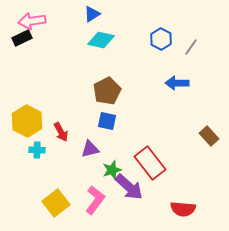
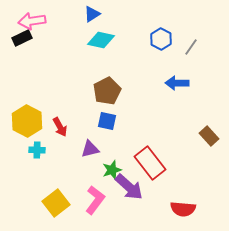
red arrow: moved 1 px left, 5 px up
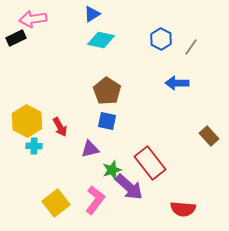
pink arrow: moved 1 px right, 2 px up
black rectangle: moved 6 px left
brown pentagon: rotated 12 degrees counterclockwise
cyan cross: moved 3 px left, 4 px up
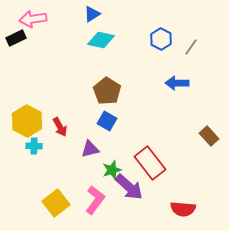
blue square: rotated 18 degrees clockwise
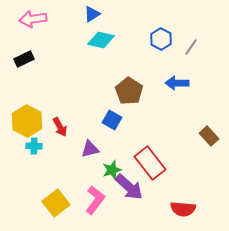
black rectangle: moved 8 px right, 21 px down
brown pentagon: moved 22 px right
blue square: moved 5 px right, 1 px up
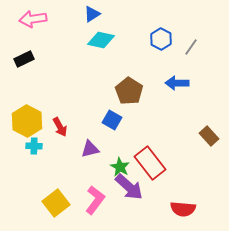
green star: moved 8 px right, 3 px up; rotated 24 degrees counterclockwise
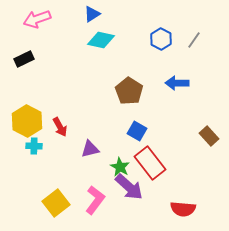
pink arrow: moved 4 px right; rotated 12 degrees counterclockwise
gray line: moved 3 px right, 7 px up
blue square: moved 25 px right, 11 px down
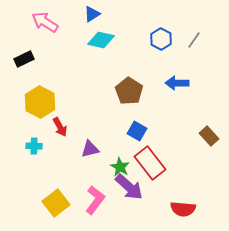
pink arrow: moved 8 px right, 3 px down; rotated 52 degrees clockwise
yellow hexagon: moved 13 px right, 19 px up
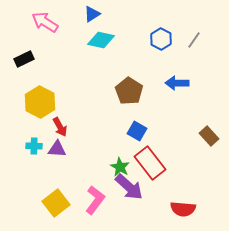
purple triangle: moved 33 px left; rotated 18 degrees clockwise
